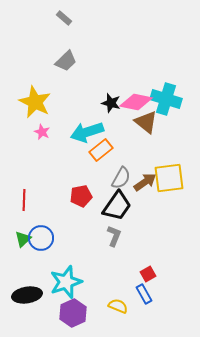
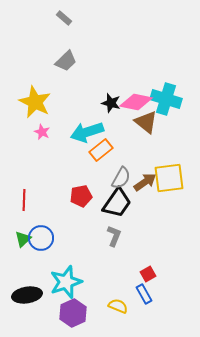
black trapezoid: moved 3 px up
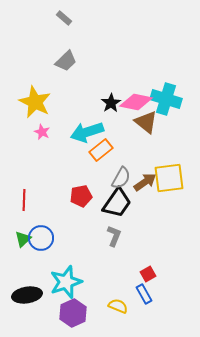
black star: rotated 24 degrees clockwise
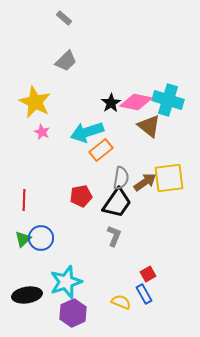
cyan cross: moved 2 px right, 1 px down
brown triangle: moved 3 px right, 4 px down
gray semicircle: rotated 20 degrees counterclockwise
yellow semicircle: moved 3 px right, 4 px up
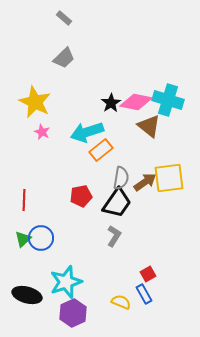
gray trapezoid: moved 2 px left, 3 px up
gray L-shape: rotated 10 degrees clockwise
black ellipse: rotated 24 degrees clockwise
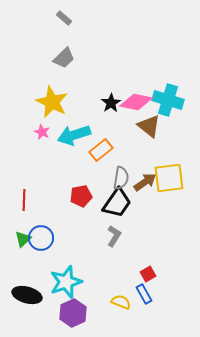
yellow star: moved 17 px right
cyan arrow: moved 13 px left, 3 px down
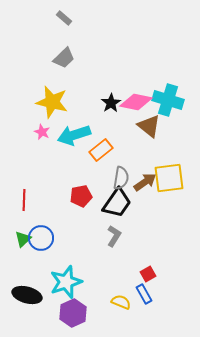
yellow star: rotated 12 degrees counterclockwise
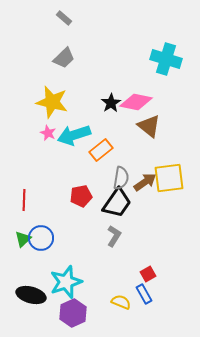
cyan cross: moved 2 px left, 41 px up
pink star: moved 6 px right, 1 px down
black ellipse: moved 4 px right
